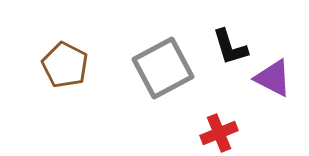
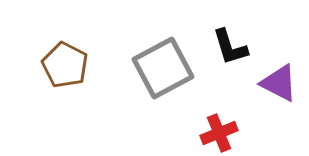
purple triangle: moved 6 px right, 5 px down
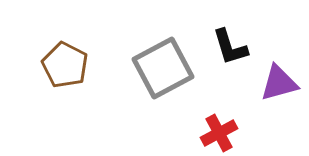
purple triangle: rotated 42 degrees counterclockwise
red cross: rotated 6 degrees counterclockwise
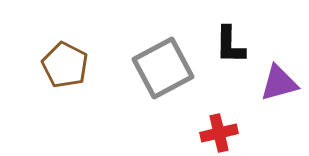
black L-shape: moved 2 px up; rotated 18 degrees clockwise
red cross: rotated 15 degrees clockwise
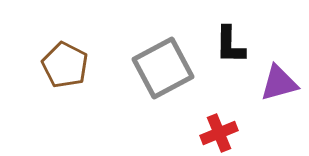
red cross: rotated 9 degrees counterclockwise
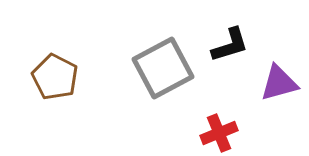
black L-shape: rotated 108 degrees counterclockwise
brown pentagon: moved 10 px left, 12 px down
